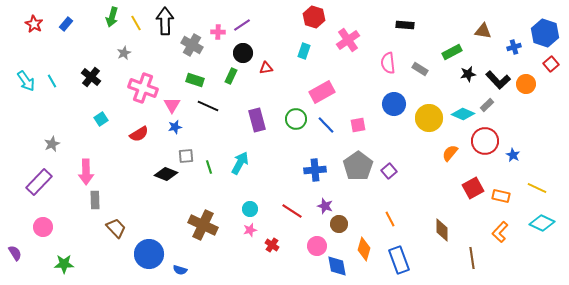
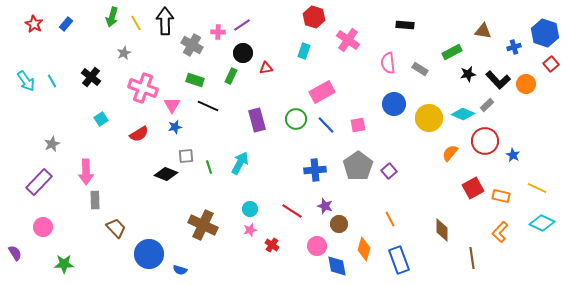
pink cross at (348, 40): rotated 20 degrees counterclockwise
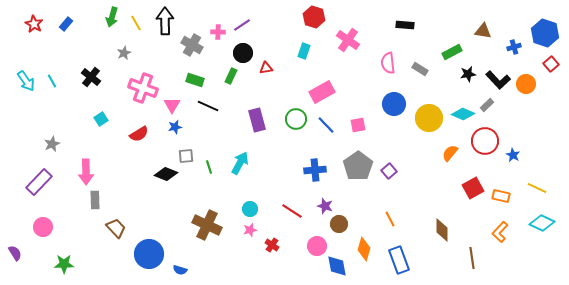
brown cross at (203, 225): moved 4 px right
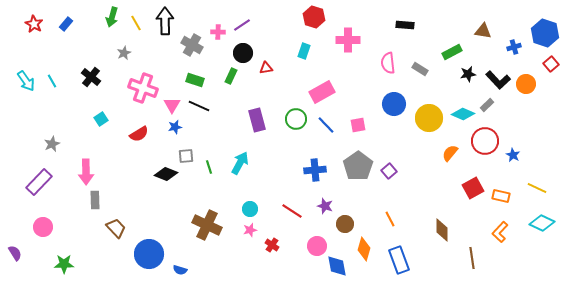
pink cross at (348, 40): rotated 35 degrees counterclockwise
black line at (208, 106): moved 9 px left
brown circle at (339, 224): moved 6 px right
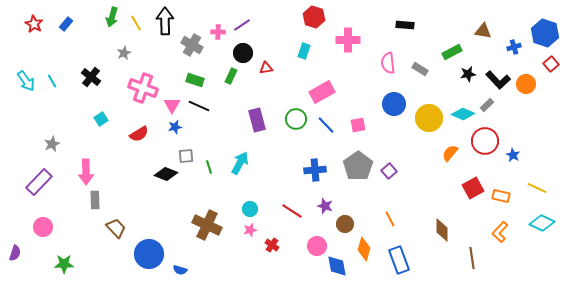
purple semicircle at (15, 253): rotated 49 degrees clockwise
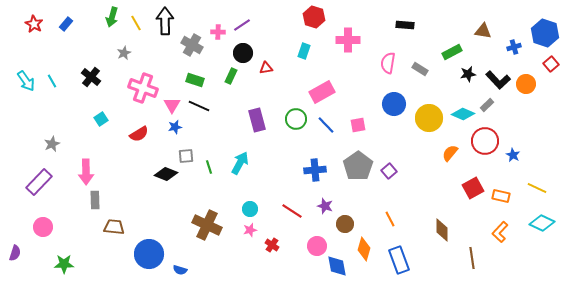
pink semicircle at (388, 63): rotated 15 degrees clockwise
brown trapezoid at (116, 228): moved 2 px left, 1 px up; rotated 40 degrees counterclockwise
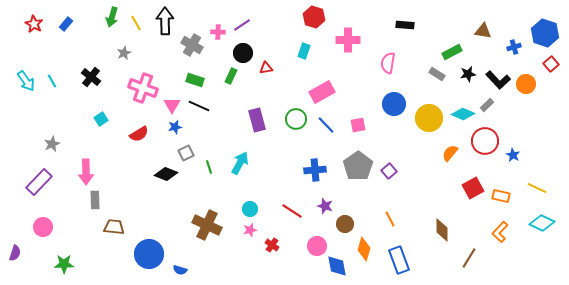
gray rectangle at (420, 69): moved 17 px right, 5 px down
gray square at (186, 156): moved 3 px up; rotated 21 degrees counterclockwise
brown line at (472, 258): moved 3 px left; rotated 40 degrees clockwise
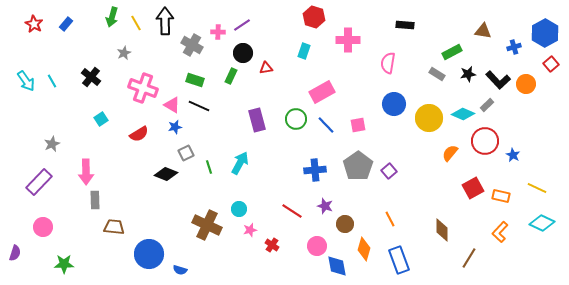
blue hexagon at (545, 33): rotated 12 degrees clockwise
pink triangle at (172, 105): rotated 30 degrees counterclockwise
cyan circle at (250, 209): moved 11 px left
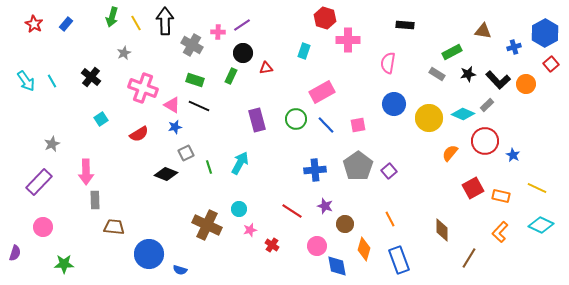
red hexagon at (314, 17): moved 11 px right, 1 px down
cyan diamond at (542, 223): moved 1 px left, 2 px down
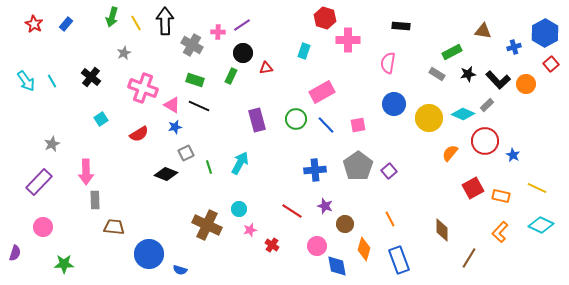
black rectangle at (405, 25): moved 4 px left, 1 px down
